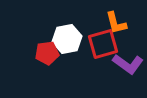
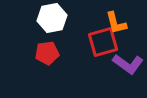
white hexagon: moved 15 px left, 21 px up
red square: moved 2 px up
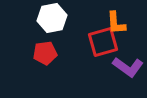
orange L-shape: rotated 10 degrees clockwise
red pentagon: moved 2 px left
purple L-shape: moved 3 px down
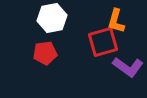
orange L-shape: moved 2 px up; rotated 20 degrees clockwise
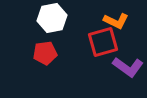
orange L-shape: rotated 80 degrees counterclockwise
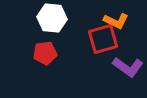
white hexagon: rotated 16 degrees clockwise
red square: moved 3 px up
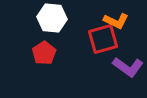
red pentagon: moved 1 px left; rotated 25 degrees counterclockwise
